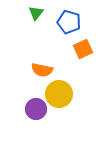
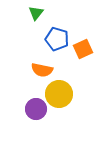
blue pentagon: moved 12 px left, 17 px down
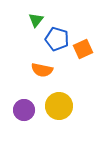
green triangle: moved 7 px down
yellow circle: moved 12 px down
purple circle: moved 12 px left, 1 px down
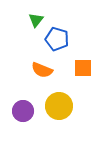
orange square: moved 19 px down; rotated 24 degrees clockwise
orange semicircle: rotated 10 degrees clockwise
purple circle: moved 1 px left, 1 px down
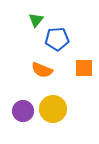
blue pentagon: rotated 20 degrees counterclockwise
orange square: moved 1 px right
yellow circle: moved 6 px left, 3 px down
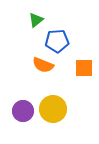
green triangle: rotated 14 degrees clockwise
blue pentagon: moved 2 px down
orange semicircle: moved 1 px right, 5 px up
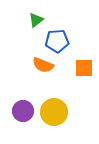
yellow circle: moved 1 px right, 3 px down
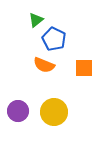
blue pentagon: moved 3 px left, 2 px up; rotated 30 degrees clockwise
orange semicircle: moved 1 px right
purple circle: moved 5 px left
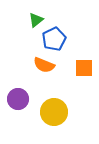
blue pentagon: rotated 20 degrees clockwise
purple circle: moved 12 px up
